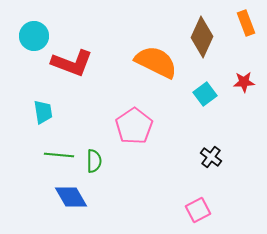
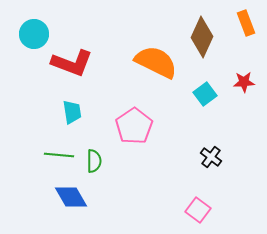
cyan circle: moved 2 px up
cyan trapezoid: moved 29 px right
pink square: rotated 25 degrees counterclockwise
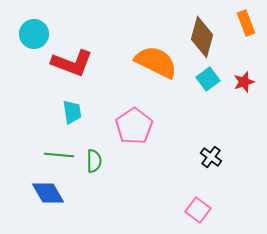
brown diamond: rotated 9 degrees counterclockwise
red star: rotated 15 degrees counterclockwise
cyan square: moved 3 px right, 15 px up
blue diamond: moved 23 px left, 4 px up
